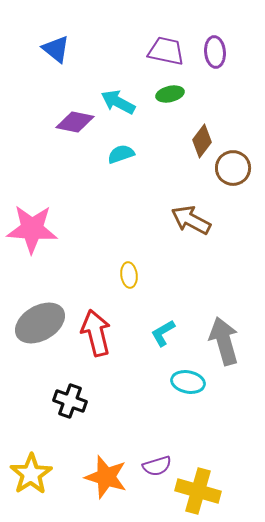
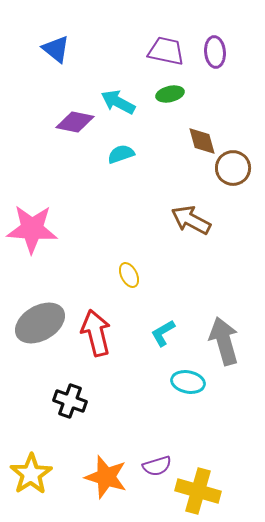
brown diamond: rotated 52 degrees counterclockwise
yellow ellipse: rotated 20 degrees counterclockwise
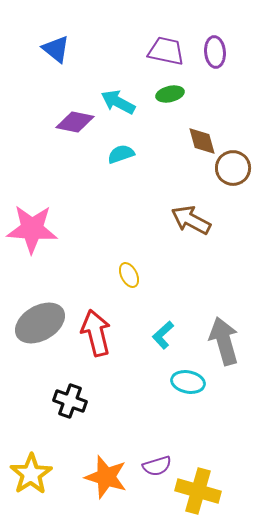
cyan L-shape: moved 2 px down; rotated 12 degrees counterclockwise
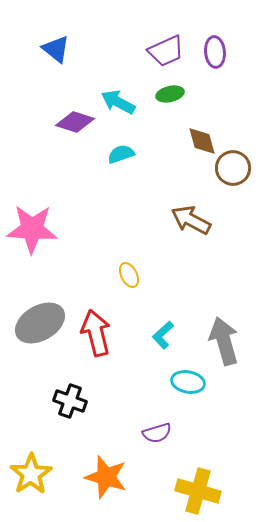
purple trapezoid: rotated 144 degrees clockwise
purple diamond: rotated 6 degrees clockwise
purple semicircle: moved 33 px up
